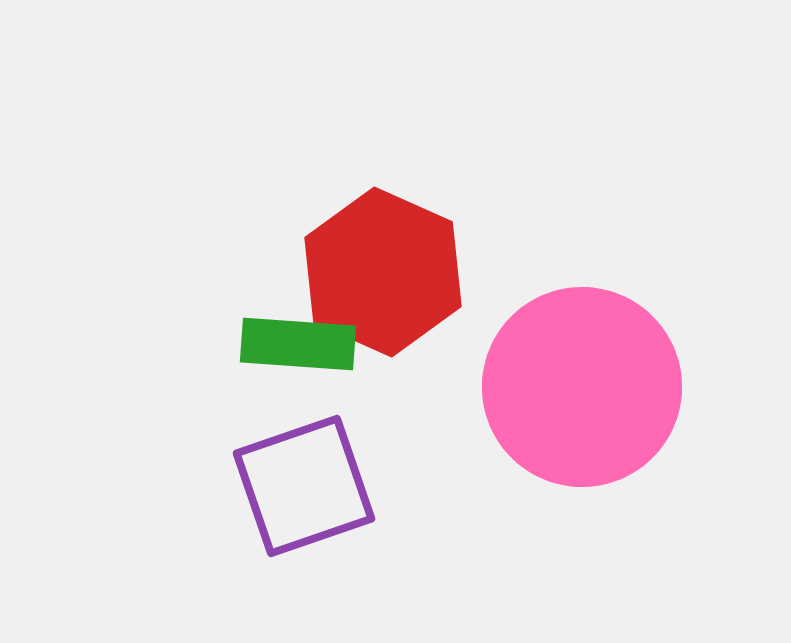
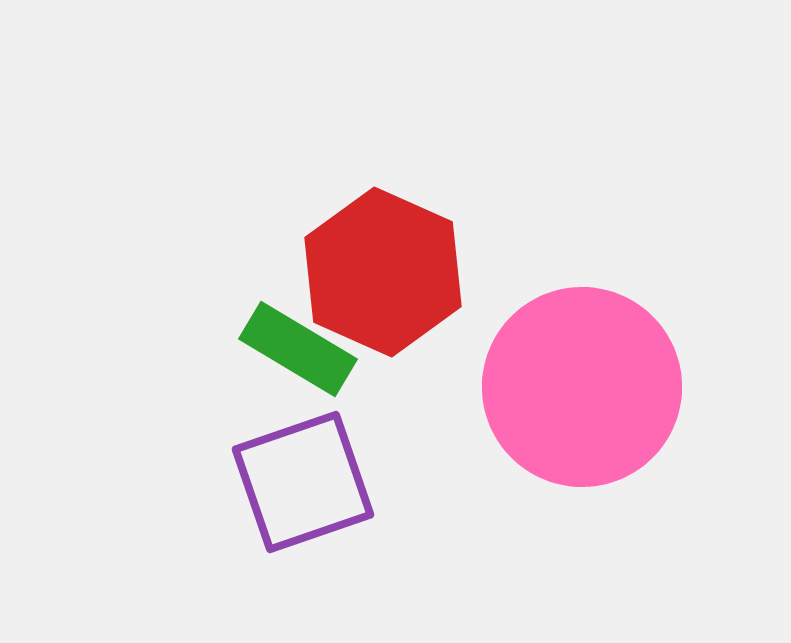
green rectangle: moved 5 px down; rotated 27 degrees clockwise
purple square: moved 1 px left, 4 px up
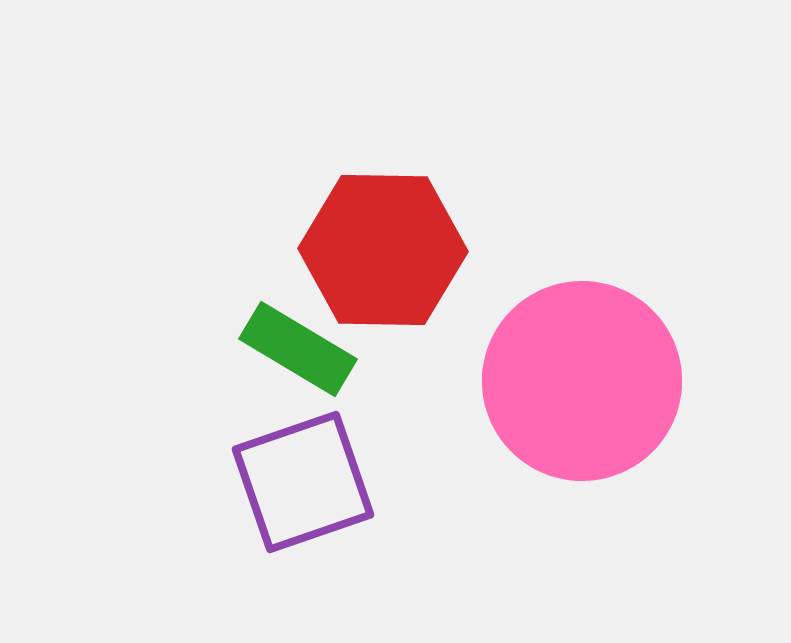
red hexagon: moved 22 px up; rotated 23 degrees counterclockwise
pink circle: moved 6 px up
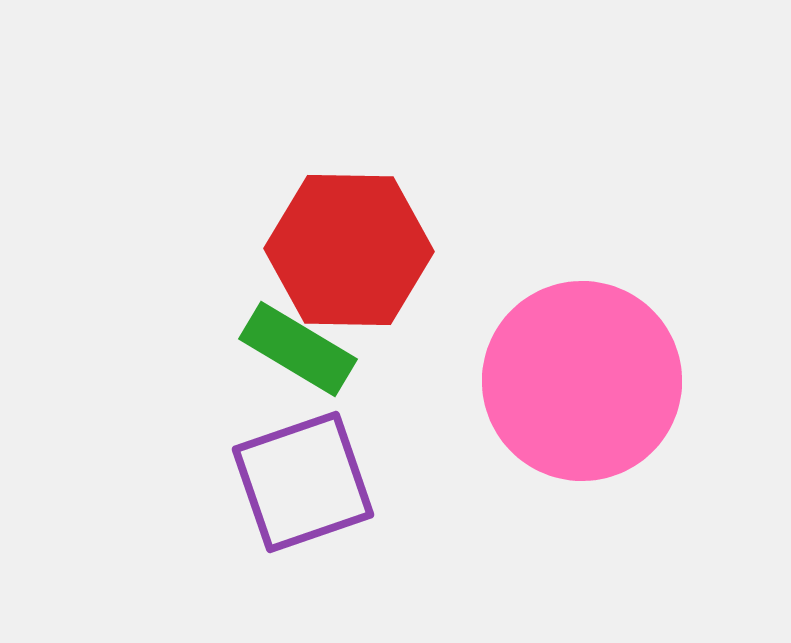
red hexagon: moved 34 px left
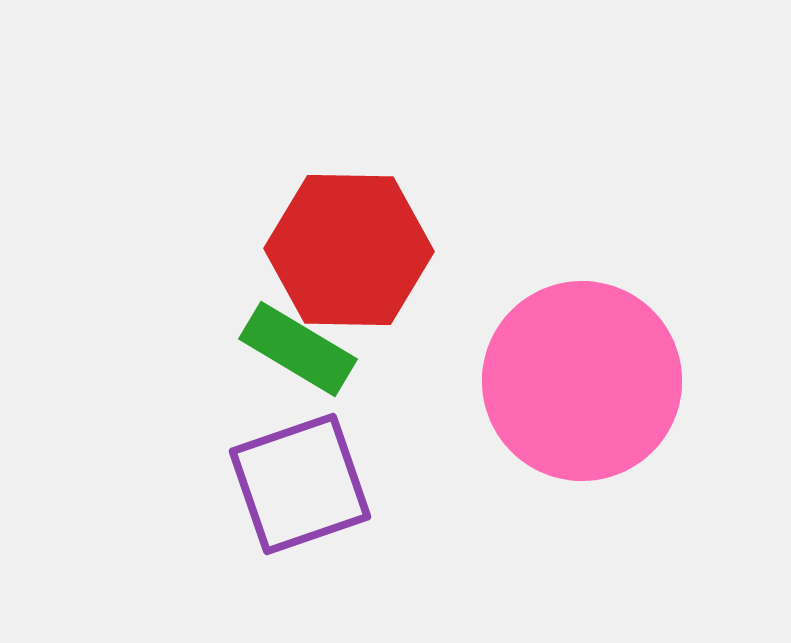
purple square: moved 3 px left, 2 px down
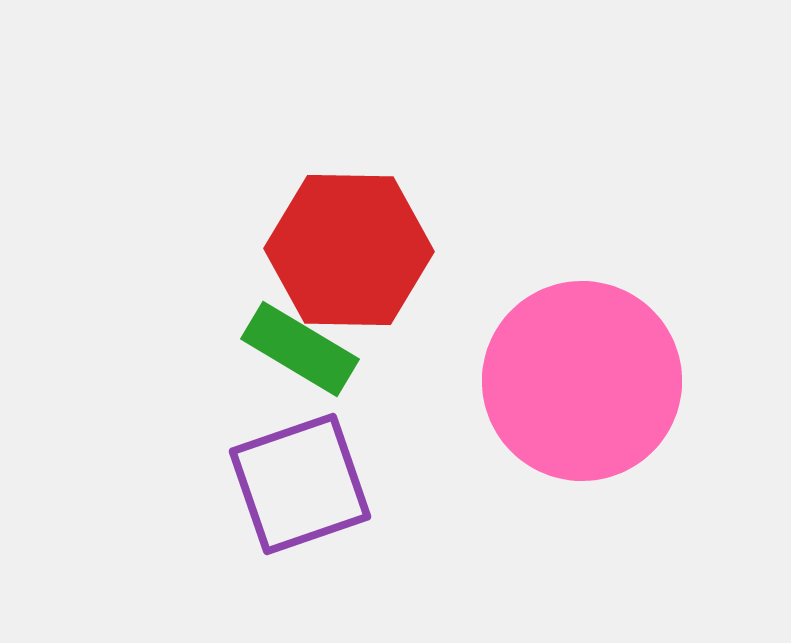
green rectangle: moved 2 px right
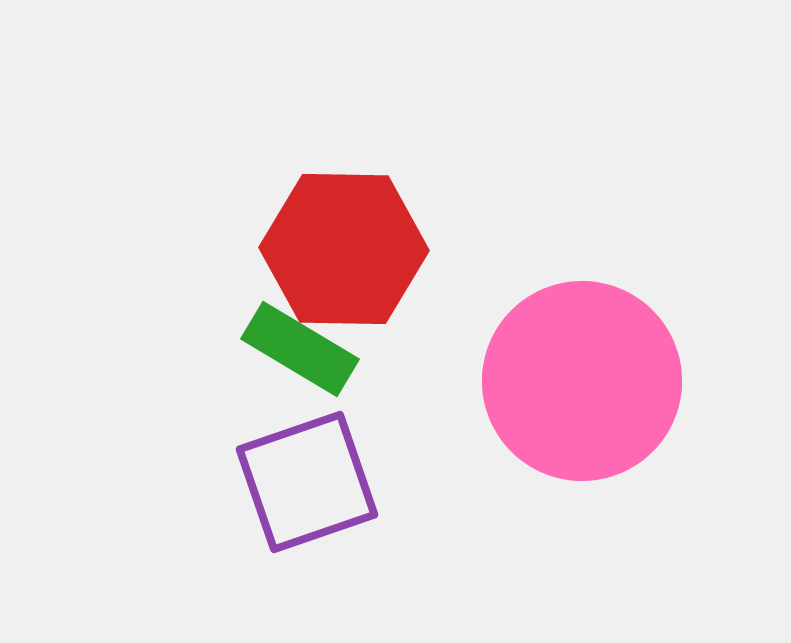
red hexagon: moved 5 px left, 1 px up
purple square: moved 7 px right, 2 px up
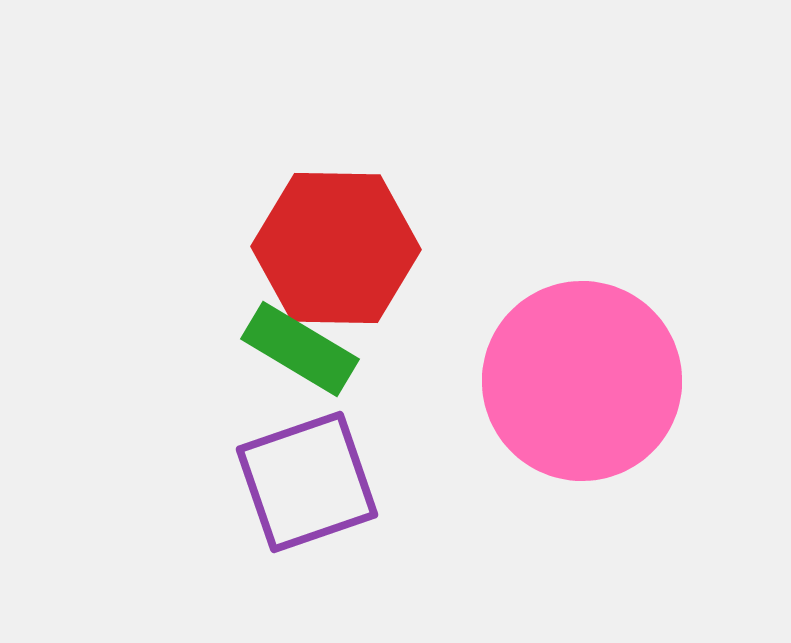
red hexagon: moved 8 px left, 1 px up
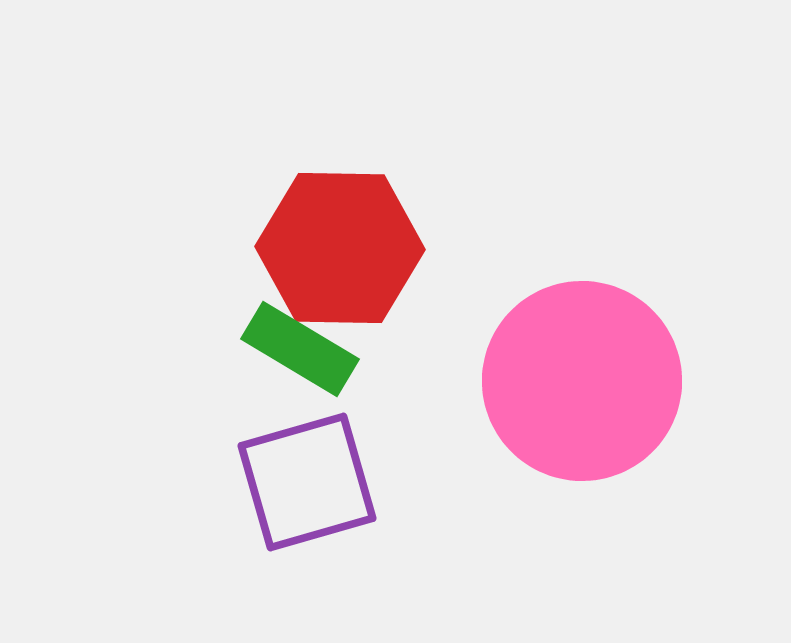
red hexagon: moved 4 px right
purple square: rotated 3 degrees clockwise
